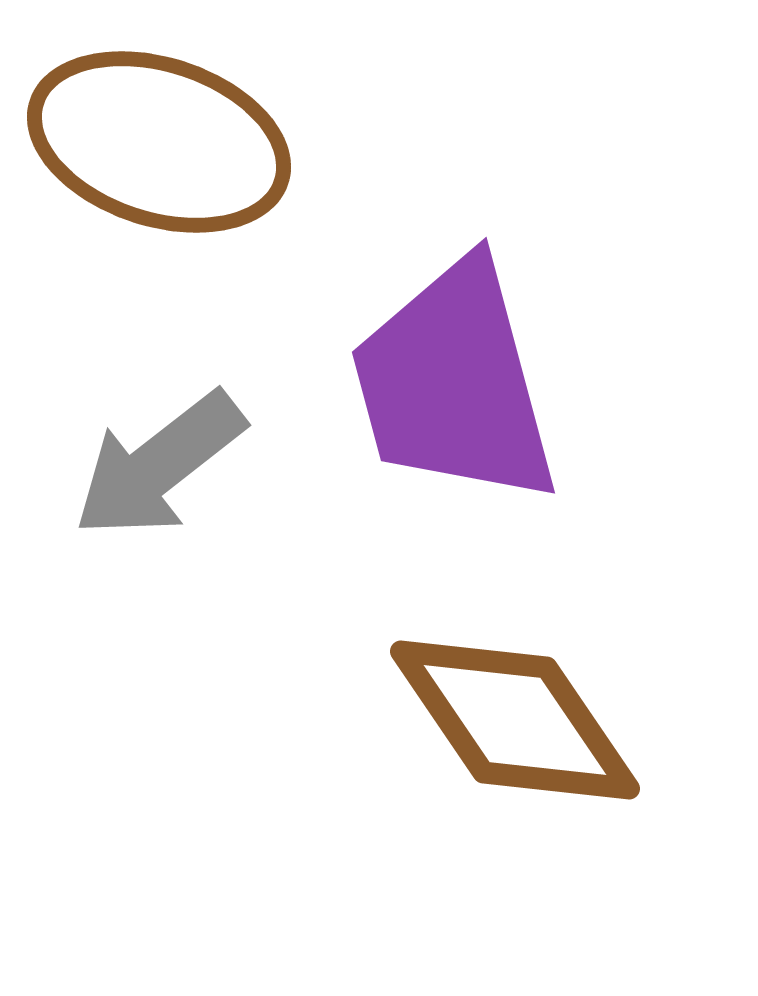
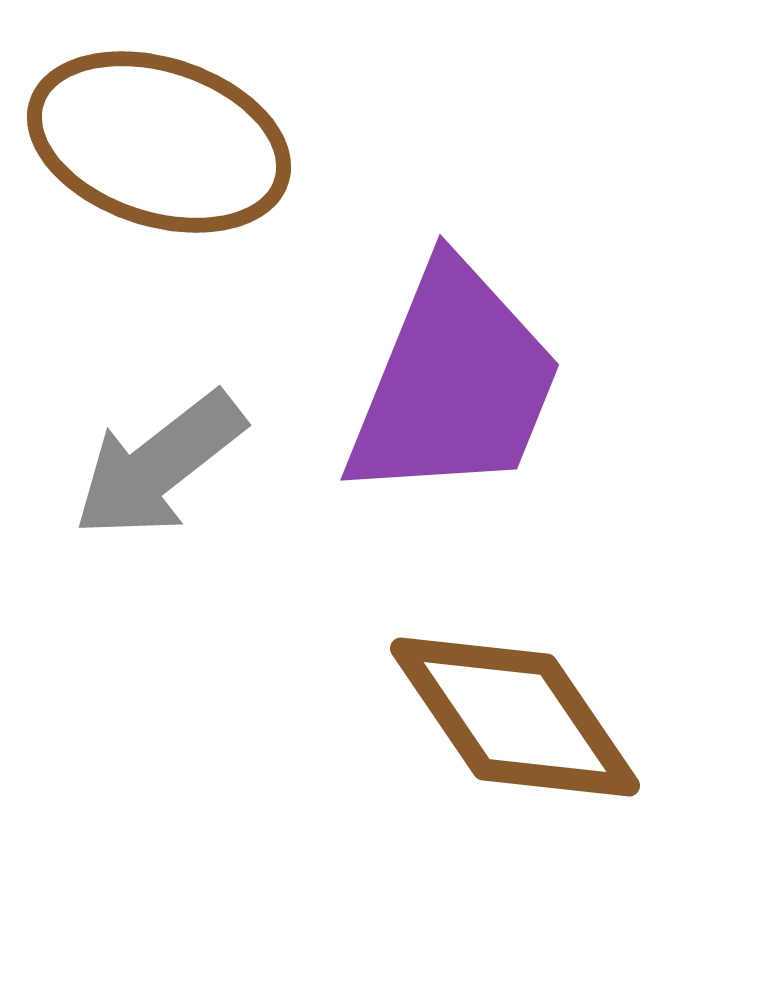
purple trapezoid: rotated 143 degrees counterclockwise
brown diamond: moved 3 px up
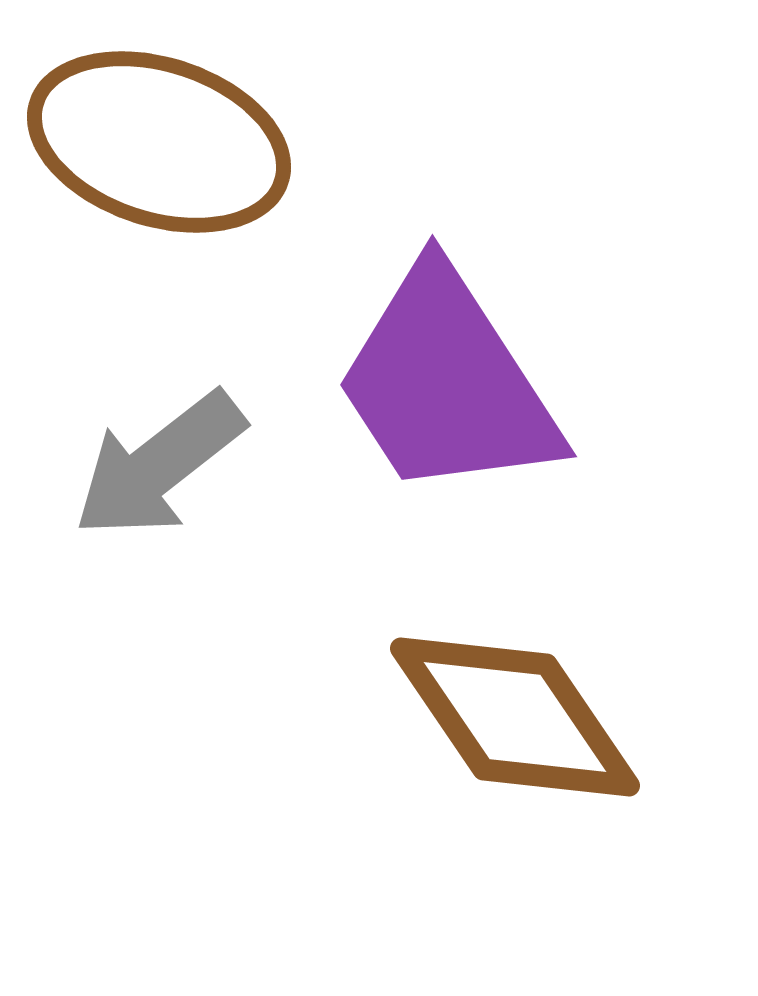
purple trapezoid: moved 7 px left; rotated 125 degrees clockwise
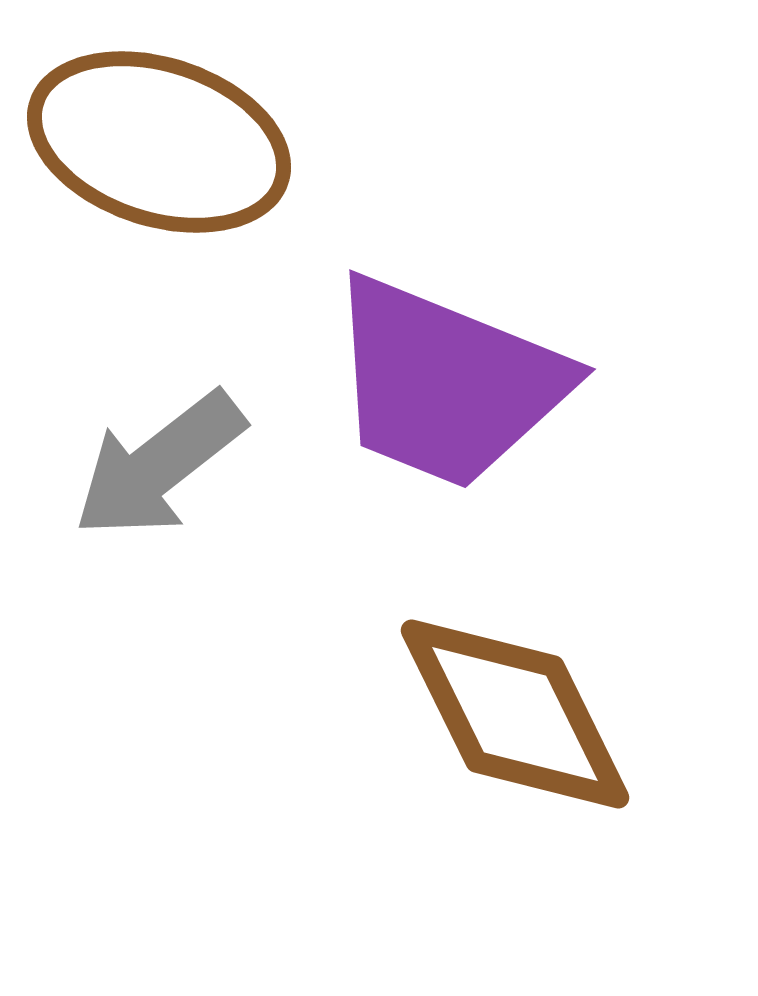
purple trapezoid: rotated 35 degrees counterclockwise
brown diamond: moved 3 px up; rotated 8 degrees clockwise
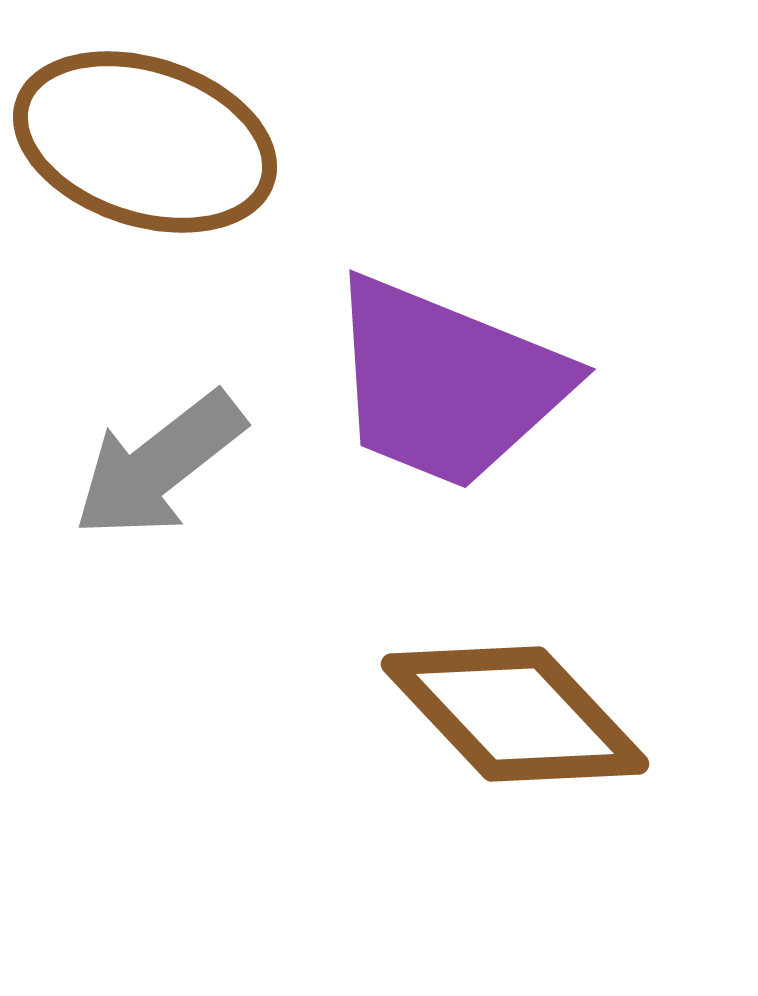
brown ellipse: moved 14 px left
brown diamond: rotated 17 degrees counterclockwise
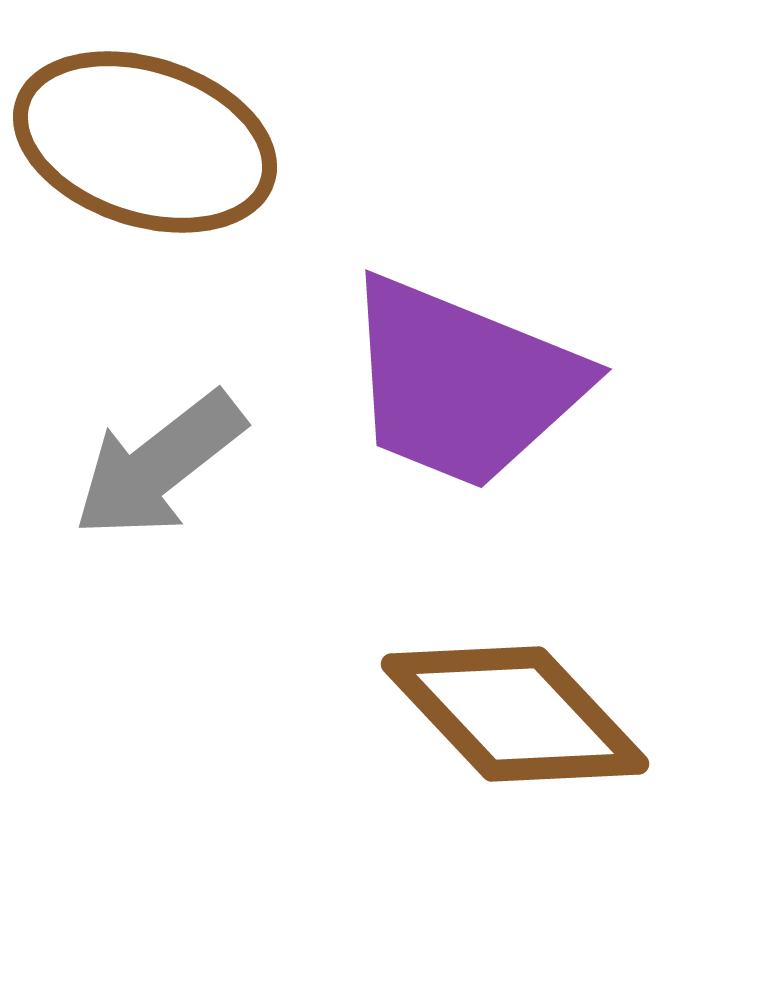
purple trapezoid: moved 16 px right
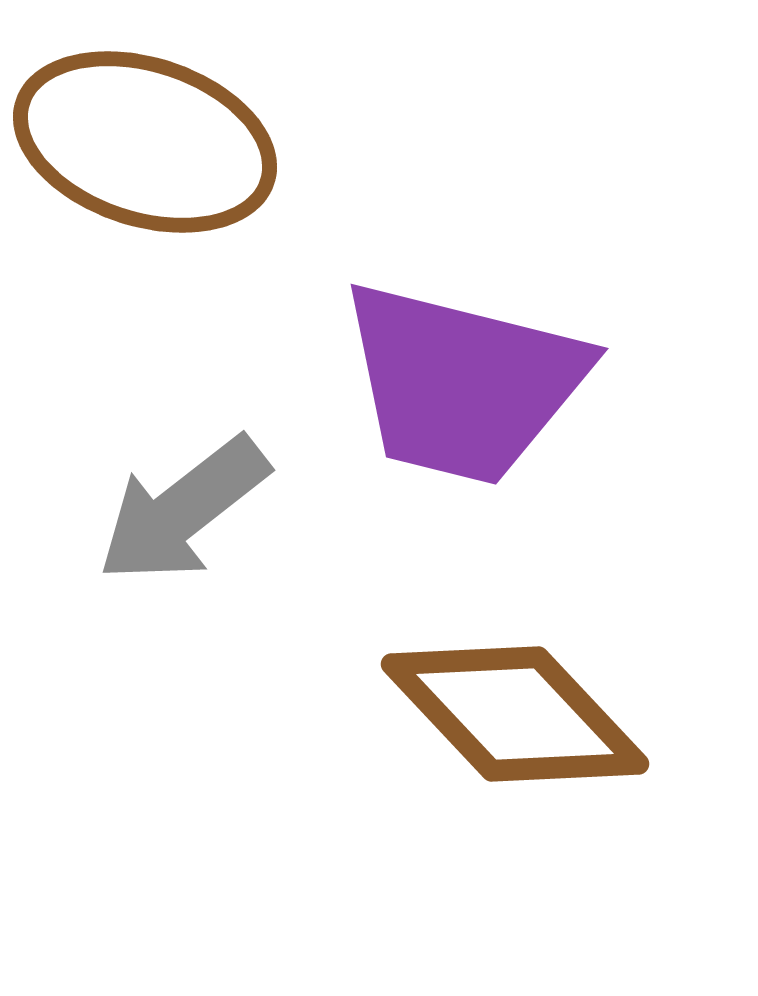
purple trapezoid: rotated 8 degrees counterclockwise
gray arrow: moved 24 px right, 45 px down
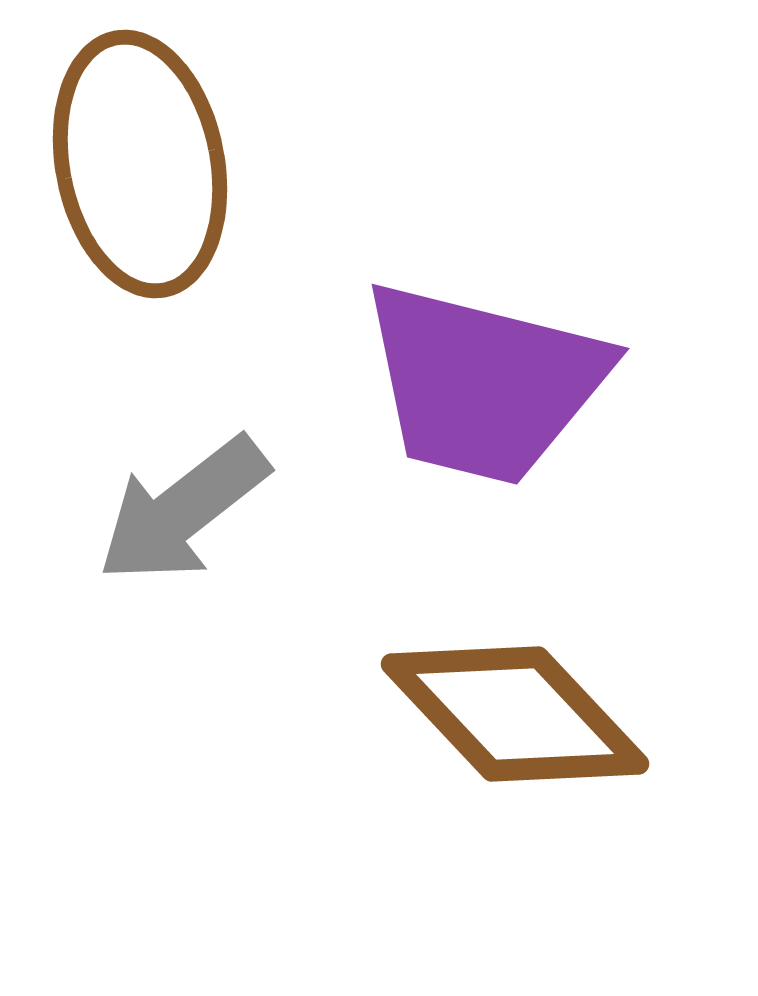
brown ellipse: moved 5 px left, 22 px down; rotated 61 degrees clockwise
purple trapezoid: moved 21 px right
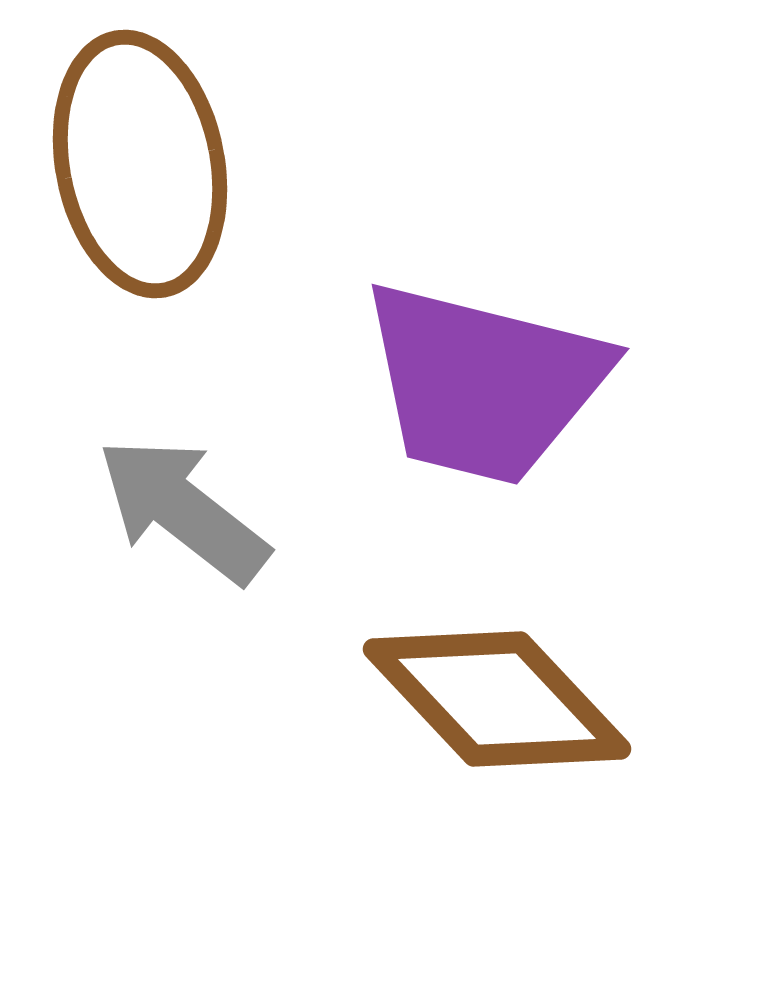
gray arrow: rotated 76 degrees clockwise
brown diamond: moved 18 px left, 15 px up
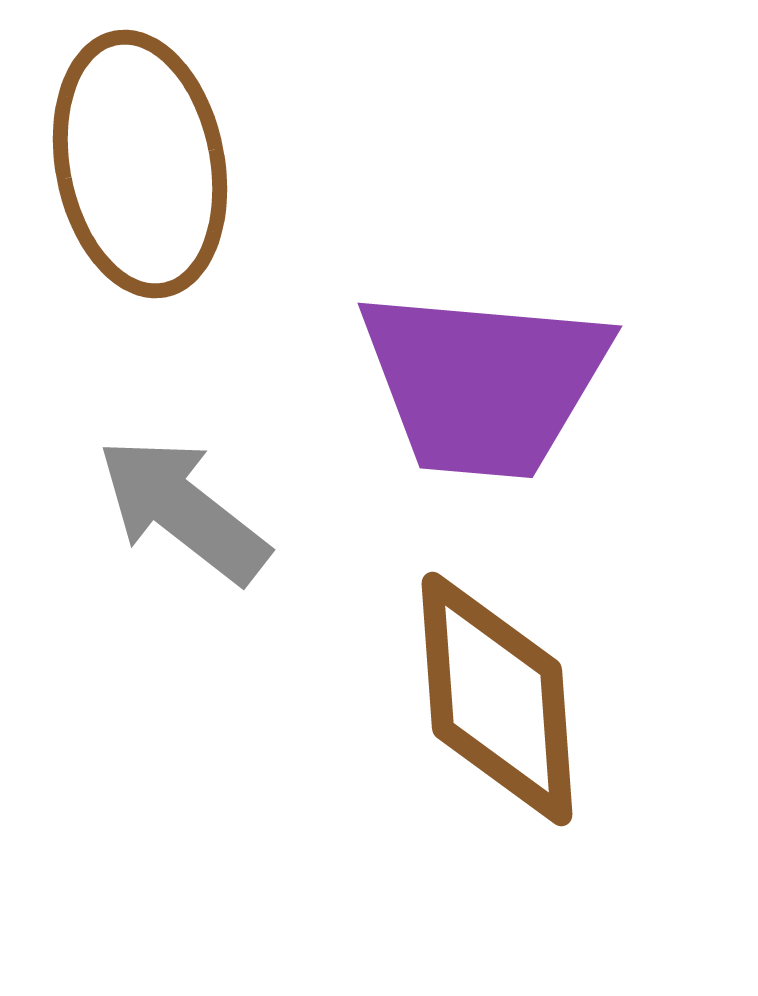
purple trapezoid: rotated 9 degrees counterclockwise
brown diamond: rotated 39 degrees clockwise
